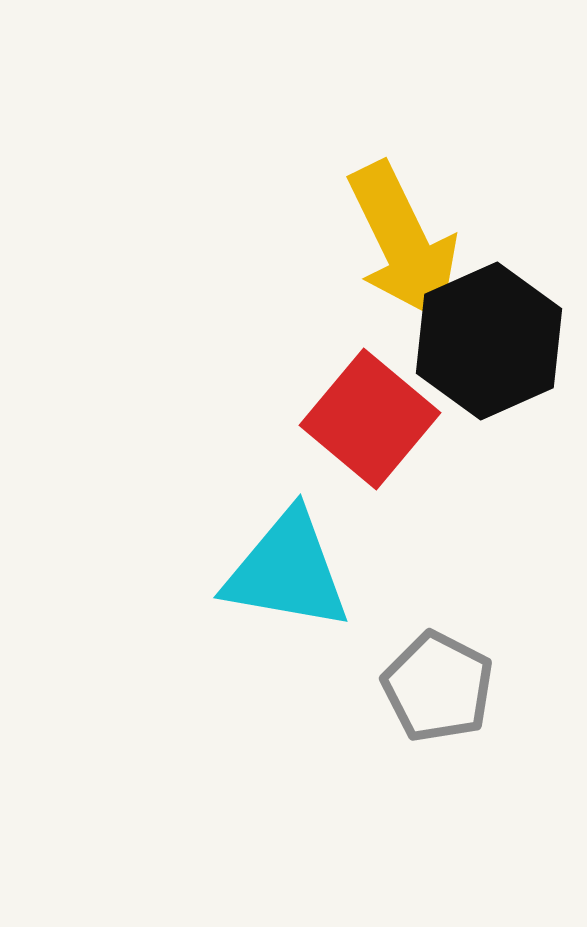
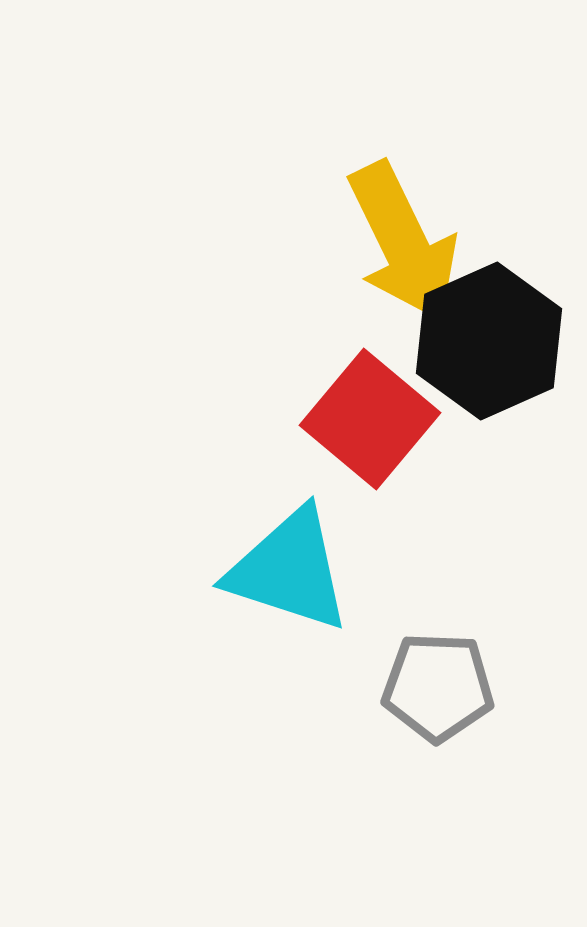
cyan triangle: moved 2 px right, 1 px up; rotated 8 degrees clockwise
gray pentagon: rotated 25 degrees counterclockwise
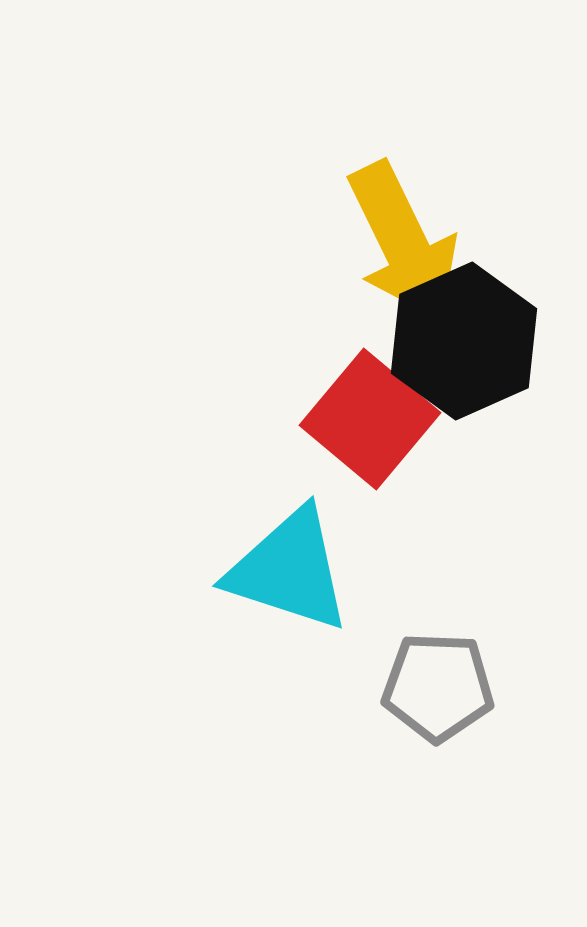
black hexagon: moved 25 px left
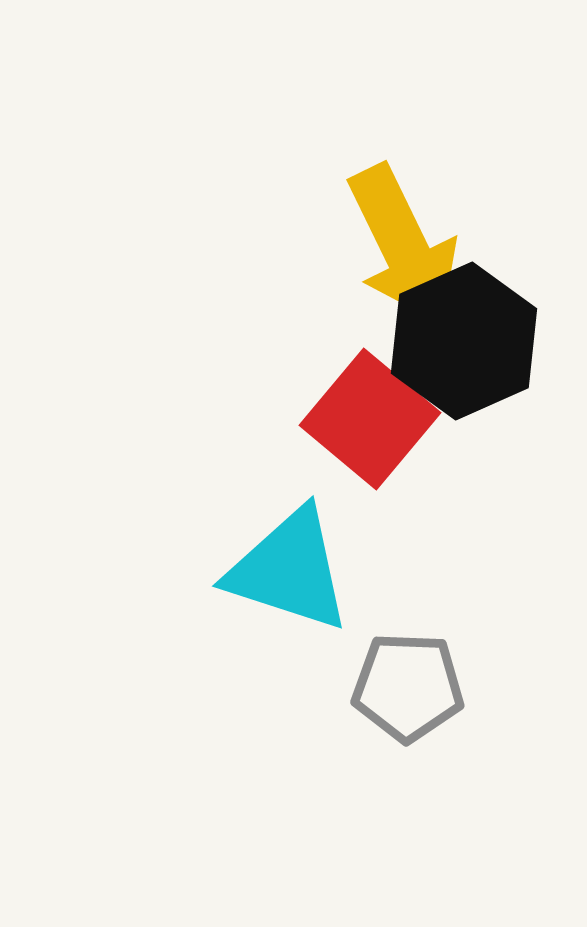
yellow arrow: moved 3 px down
gray pentagon: moved 30 px left
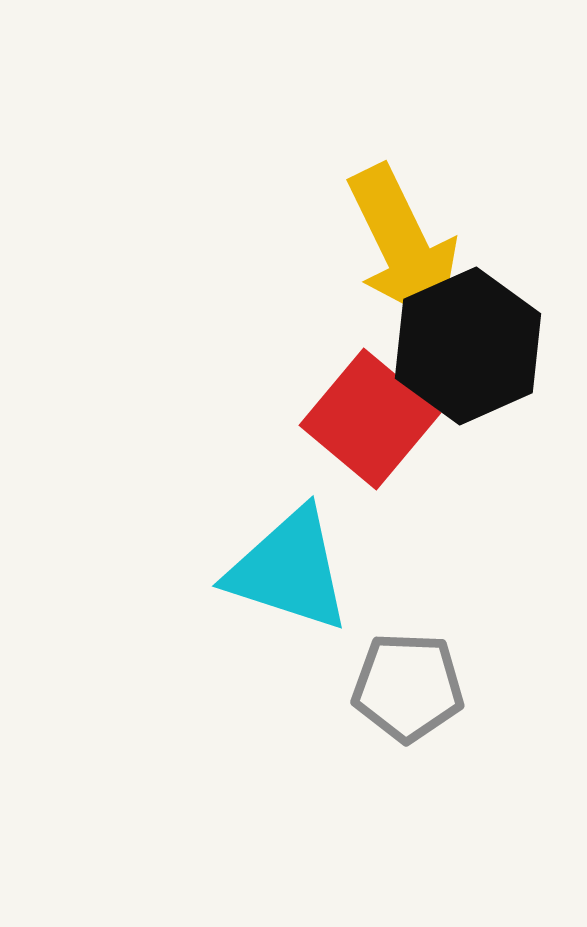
black hexagon: moved 4 px right, 5 px down
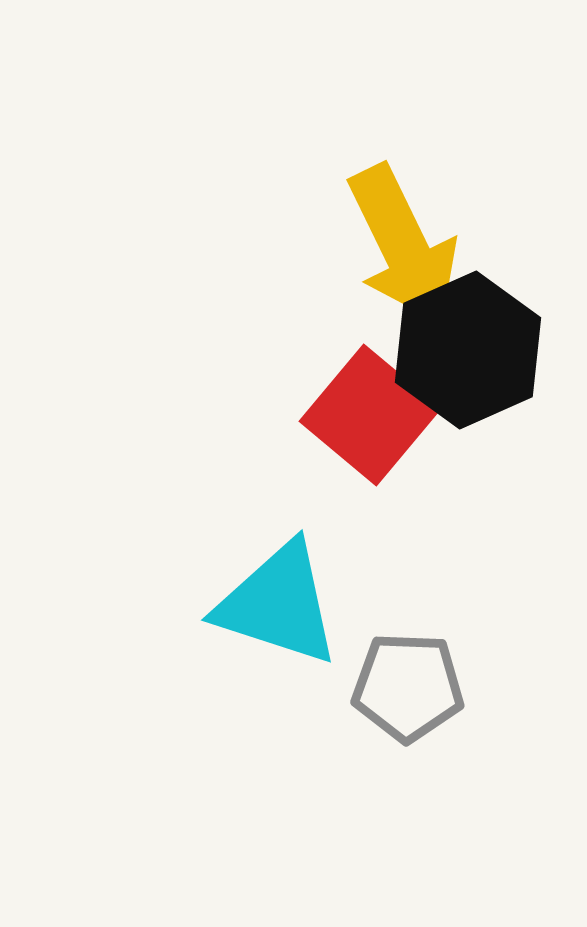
black hexagon: moved 4 px down
red square: moved 4 px up
cyan triangle: moved 11 px left, 34 px down
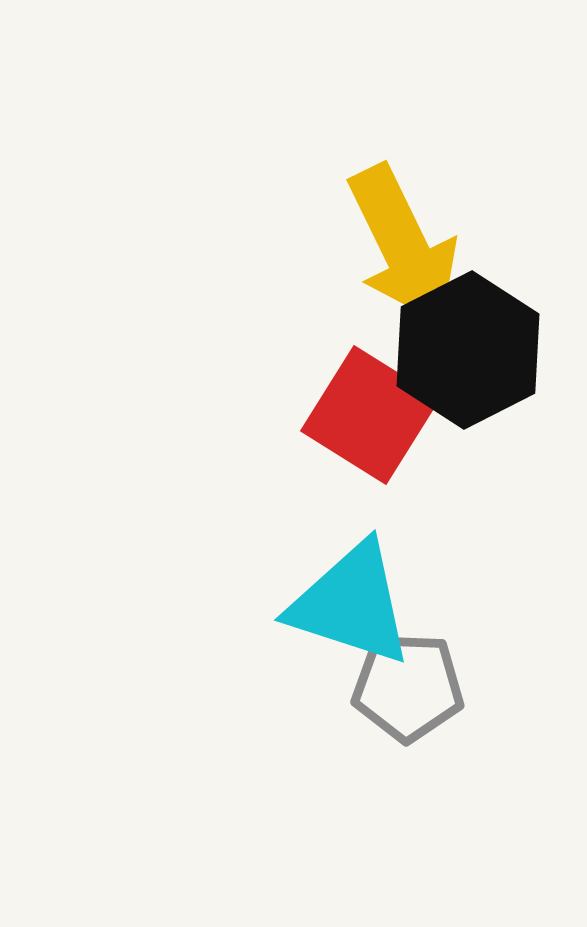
black hexagon: rotated 3 degrees counterclockwise
red square: rotated 8 degrees counterclockwise
cyan triangle: moved 73 px right
